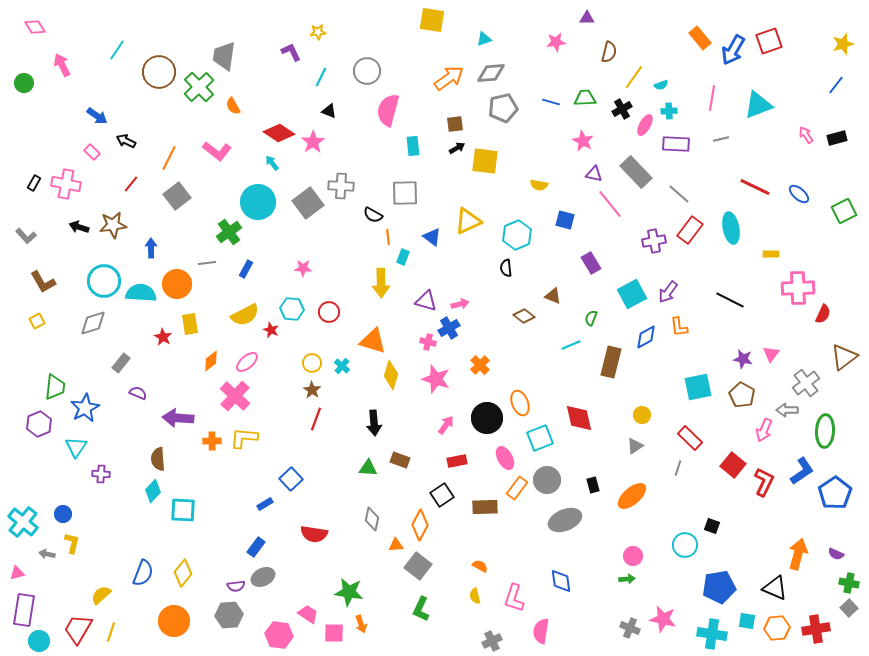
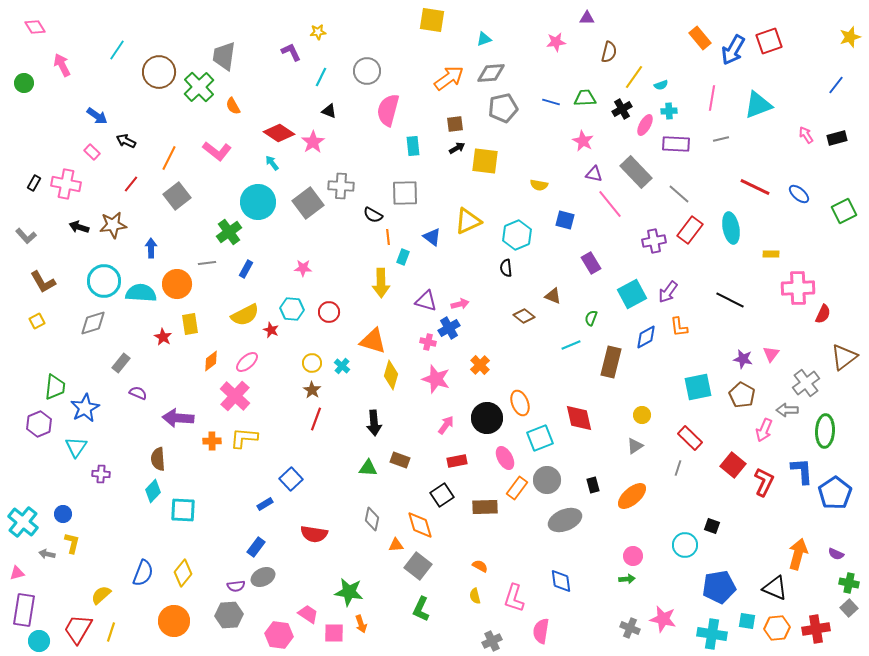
yellow star at (843, 44): moved 7 px right, 7 px up
blue L-shape at (802, 471): rotated 60 degrees counterclockwise
orange diamond at (420, 525): rotated 44 degrees counterclockwise
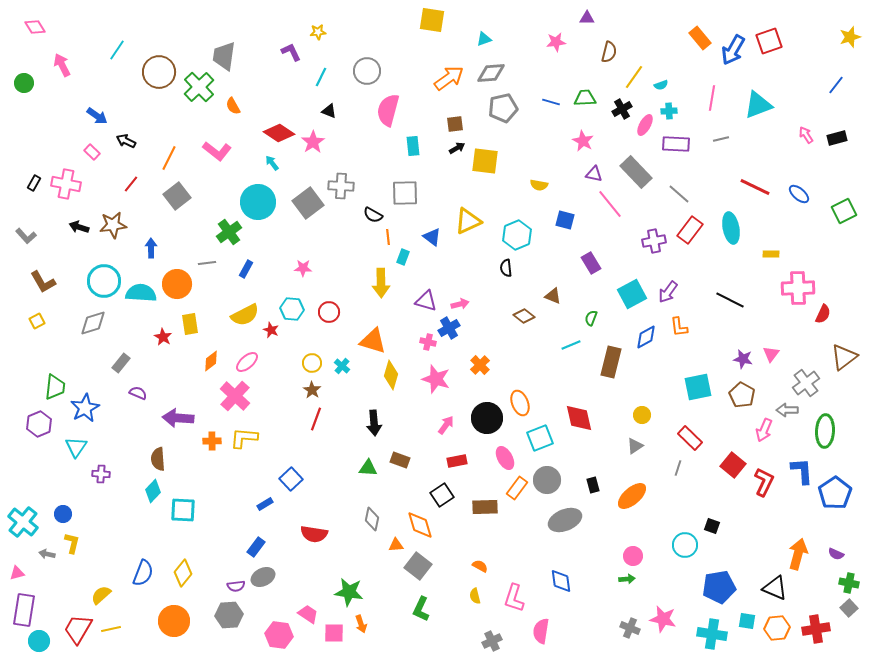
yellow line at (111, 632): moved 3 px up; rotated 60 degrees clockwise
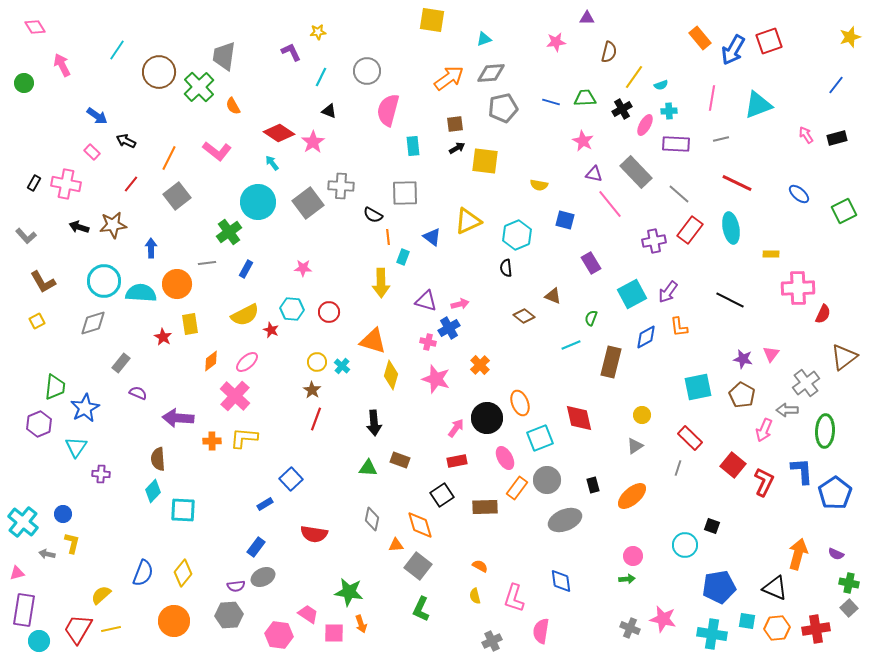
red line at (755, 187): moved 18 px left, 4 px up
yellow circle at (312, 363): moved 5 px right, 1 px up
pink arrow at (446, 425): moved 10 px right, 3 px down
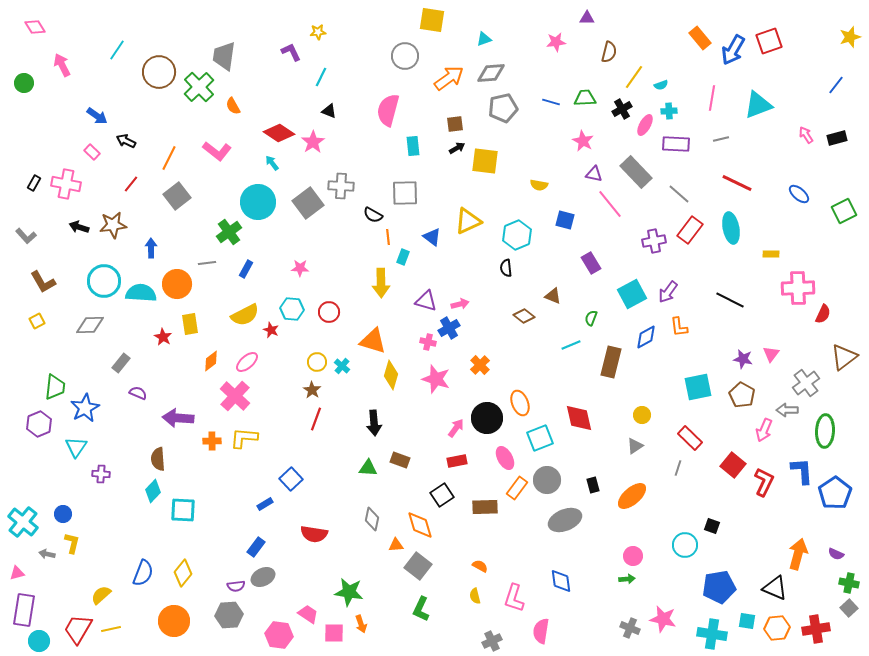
gray circle at (367, 71): moved 38 px right, 15 px up
pink star at (303, 268): moved 3 px left
gray diamond at (93, 323): moved 3 px left, 2 px down; rotated 16 degrees clockwise
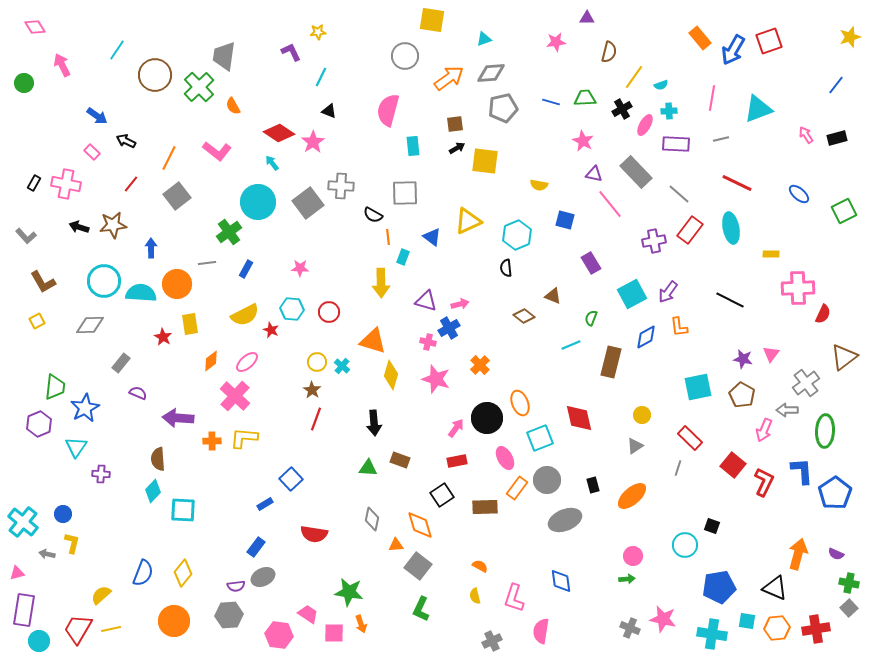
brown circle at (159, 72): moved 4 px left, 3 px down
cyan triangle at (758, 105): moved 4 px down
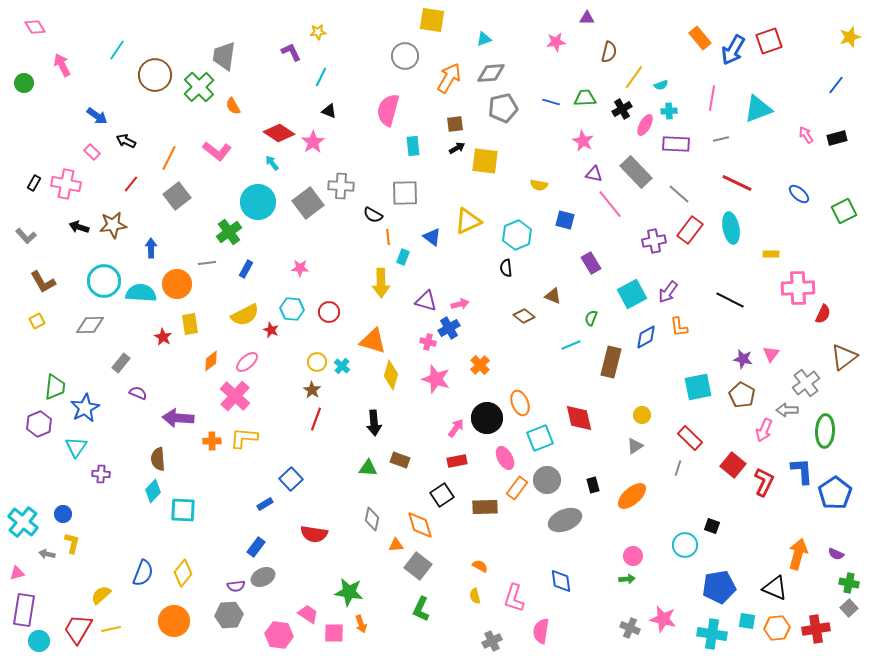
orange arrow at (449, 78): rotated 24 degrees counterclockwise
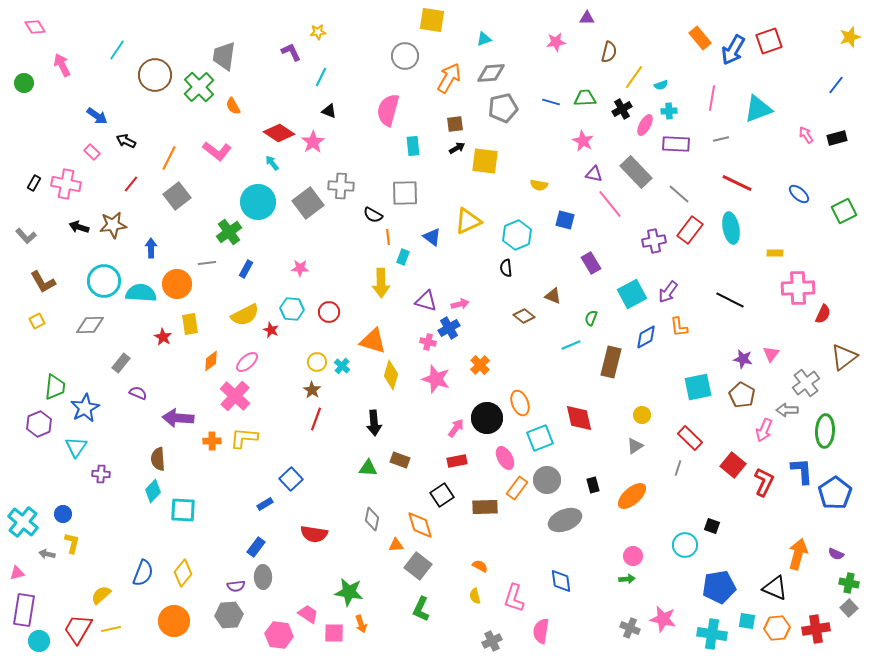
yellow rectangle at (771, 254): moved 4 px right, 1 px up
gray ellipse at (263, 577): rotated 65 degrees counterclockwise
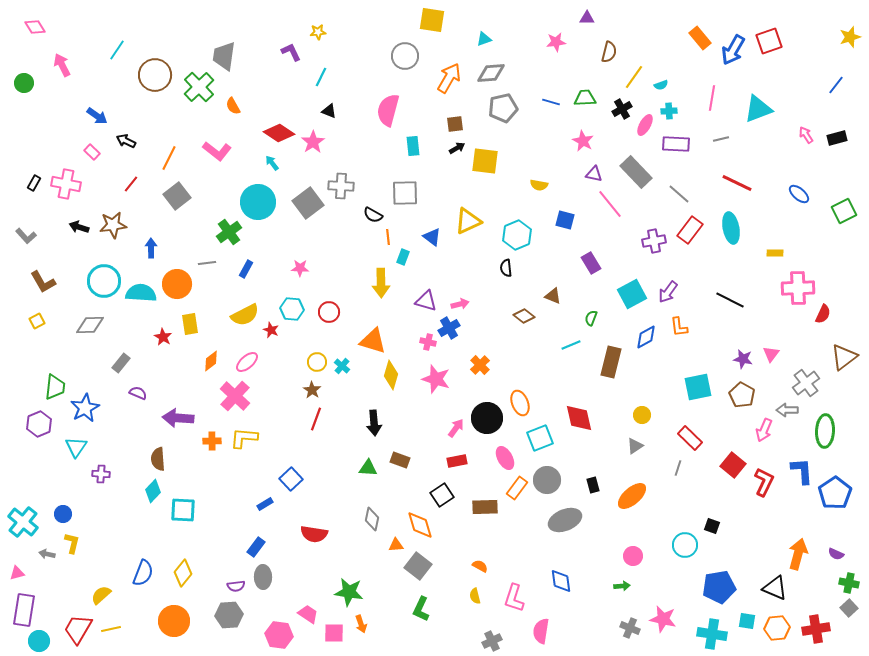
green arrow at (627, 579): moved 5 px left, 7 px down
